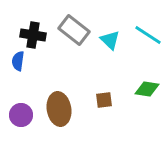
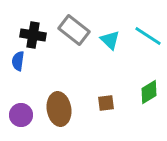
cyan line: moved 1 px down
green diamond: moved 2 px right, 3 px down; rotated 40 degrees counterclockwise
brown square: moved 2 px right, 3 px down
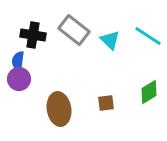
purple circle: moved 2 px left, 36 px up
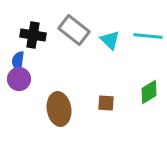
cyan line: rotated 28 degrees counterclockwise
brown square: rotated 12 degrees clockwise
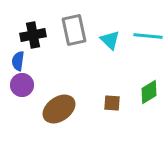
gray rectangle: rotated 40 degrees clockwise
black cross: rotated 20 degrees counterclockwise
purple circle: moved 3 px right, 6 px down
brown square: moved 6 px right
brown ellipse: rotated 64 degrees clockwise
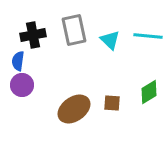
brown ellipse: moved 15 px right
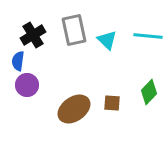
black cross: rotated 20 degrees counterclockwise
cyan triangle: moved 3 px left
purple circle: moved 5 px right
green diamond: rotated 15 degrees counterclockwise
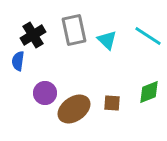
cyan line: rotated 28 degrees clockwise
purple circle: moved 18 px right, 8 px down
green diamond: rotated 25 degrees clockwise
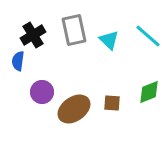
cyan line: rotated 8 degrees clockwise
cyan triangle: moved 2 px right
purple circle: moved 3 px left, 1 px up
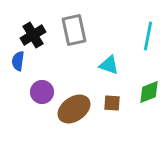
cyan line: rotated 60 degrees clockwise
cyan triangle: moved 25 px down; rotated 25 degrees counterclockwise
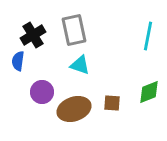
cyan triangle: moved 29 px left
brown ellipse: rotated 16 degrees clockwise
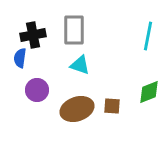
gray rectangle: rotated 12 degrees clockwise
black cross: rotated 20 degrees clockwise
blue semicircle: moved 2 px right, 3 px up
purple circle: moved 5 px left, 2 px up
brown square: moved 3 px down
brown ellipse: moved 3 px right
